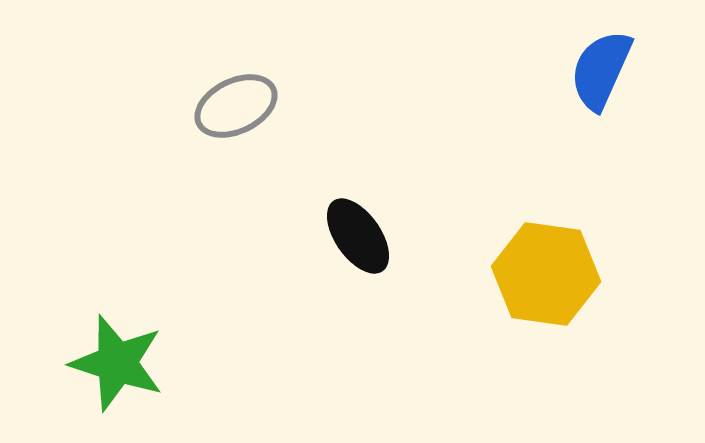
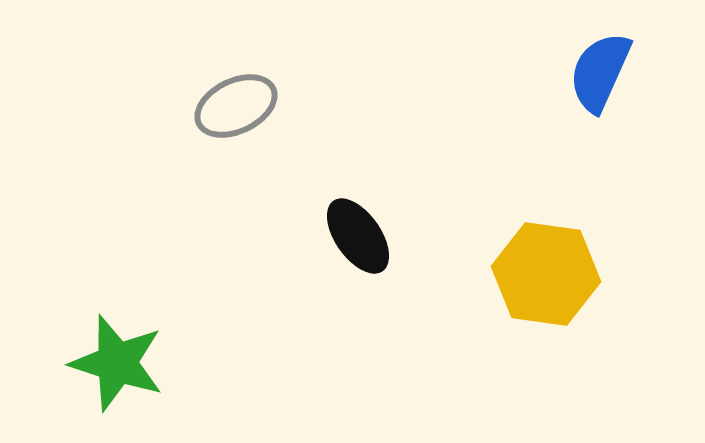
blue semicircle: moved 1 px left, 2 px down
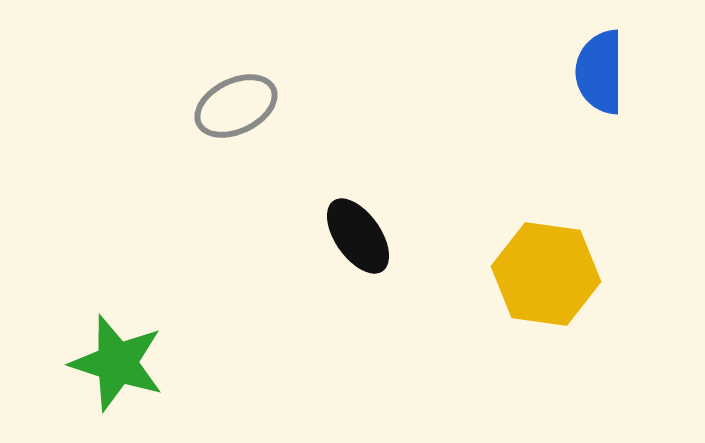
blue semicircle: rotated 24 degrees counterclockwise
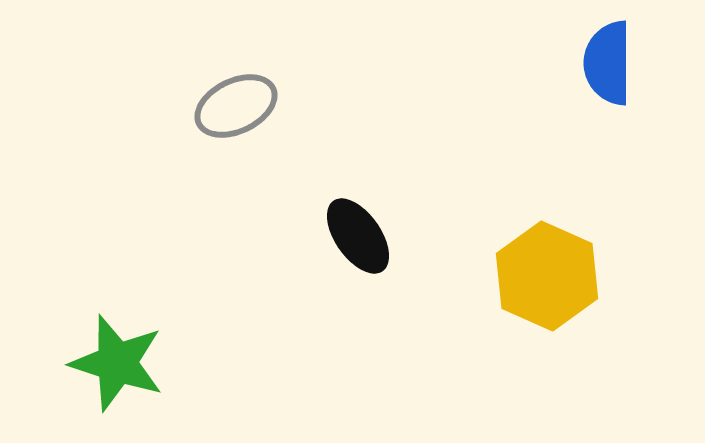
blue semicircle: moved 8 px right, 9 px up
yellow hexagon: moved 1 px right, 2 px down; rotated 16 degrees clockwise
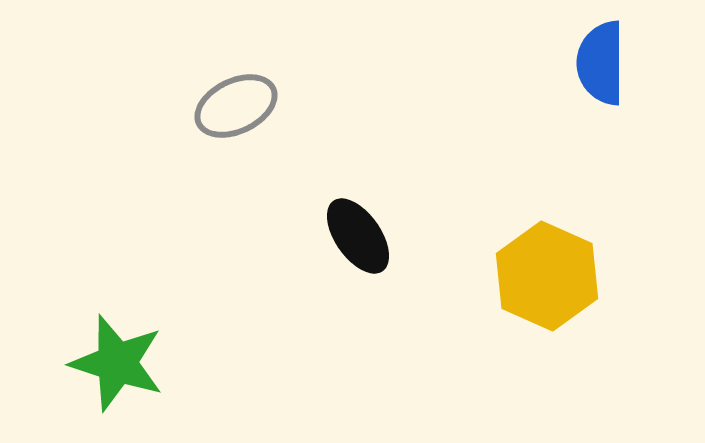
blue semicircle: moved 7 px left
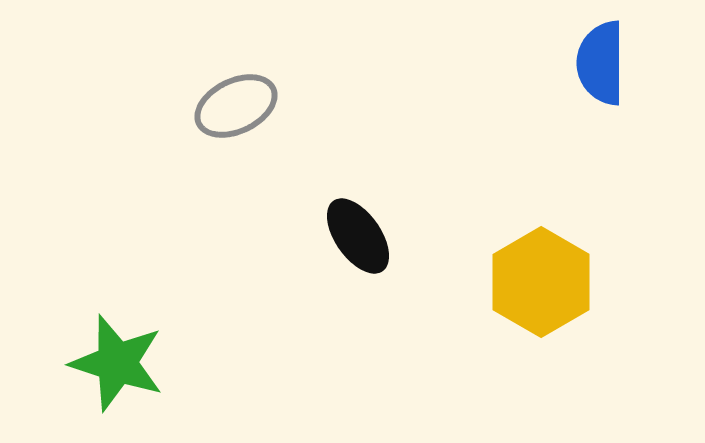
yellow hexagon: moved 6 px left, 6 px down; rotated 6 degrees clockwise
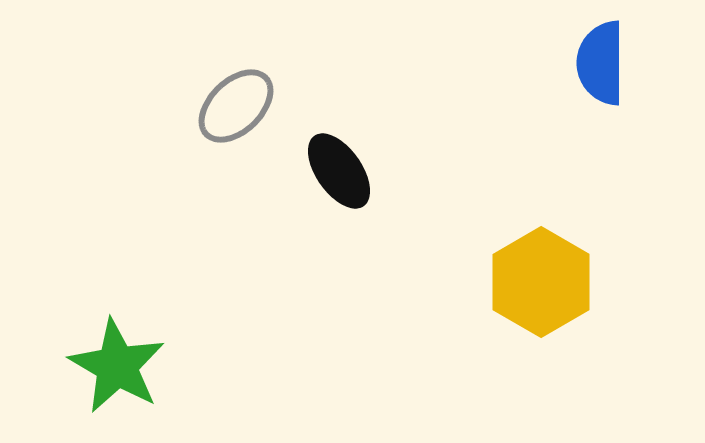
gray ellipse: rotated 18 degrees counterclockwise
black ellipse: moved 19 px left, 65 px up
green star: moved 3 px down; rotated 12 degrees clockwise
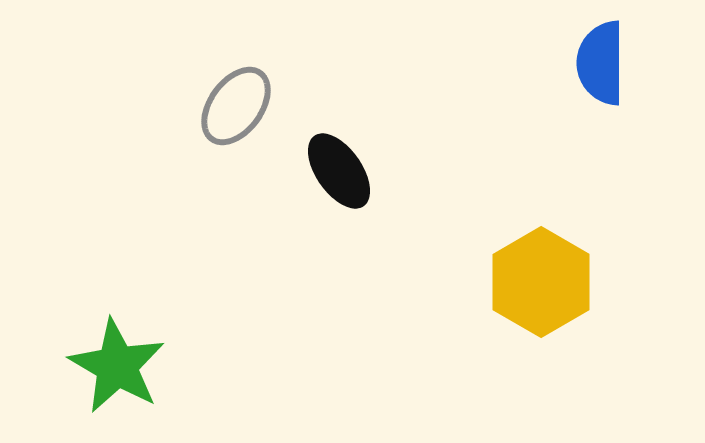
gray ellipse: rotated 10 degrees counterclockwise
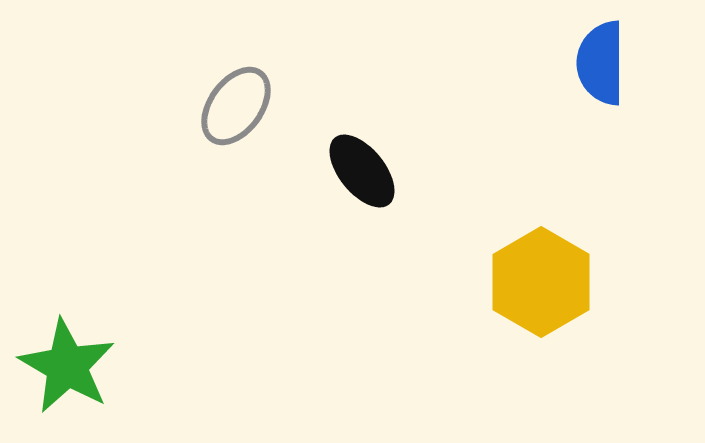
black ellipse: moved 23 px right; rotated 4 degrees counterclockwise
green star: moved 50 px left
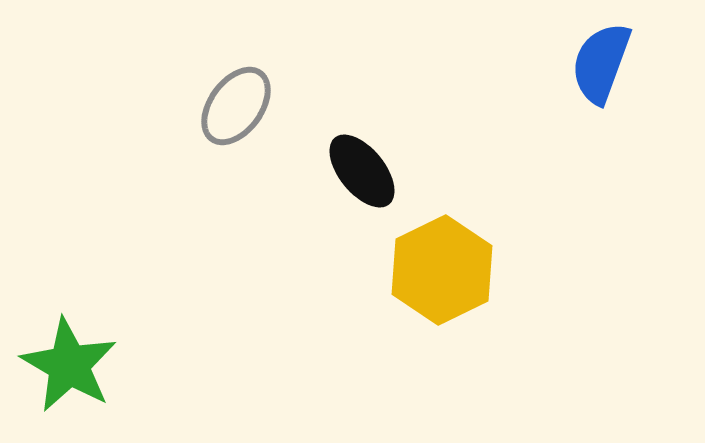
blue semicircle: rotated 20 degrees clockwise
yellow hexagon: moved 99 px left, 12 px up; rotated 4 degrees clockwise
green star: moved 2 px right, 1 px up
